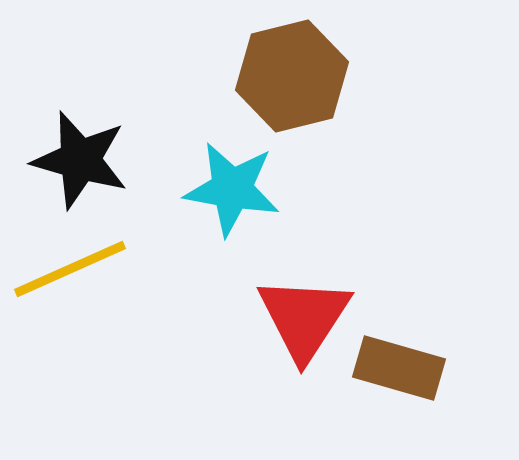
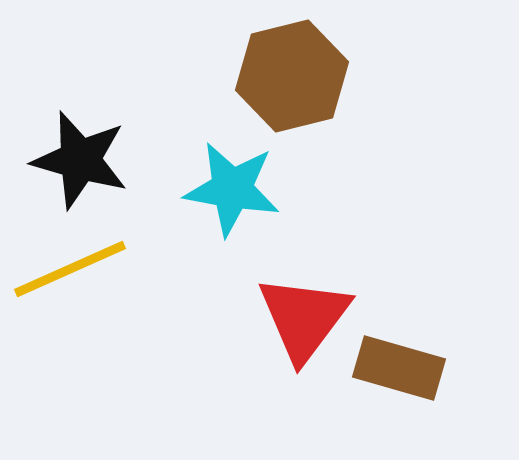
red triangle: rotated 4 degrees clockwise
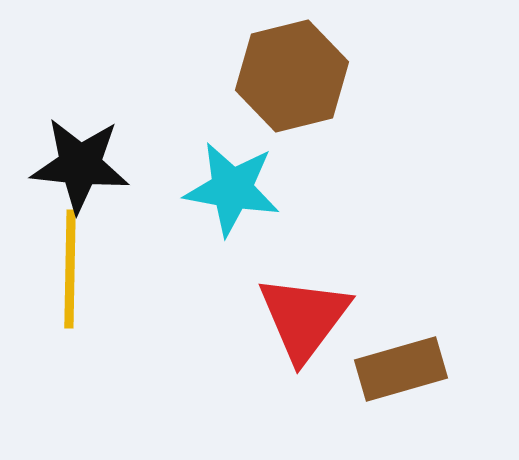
black star: moved 5 px down; rotated 10 degrees counterclockwise
yellow line: rotated 65 degrees counterclockwise
brown rectangle: moved 2 px right, 1 px down; rotated 32 degrees counterclockwise
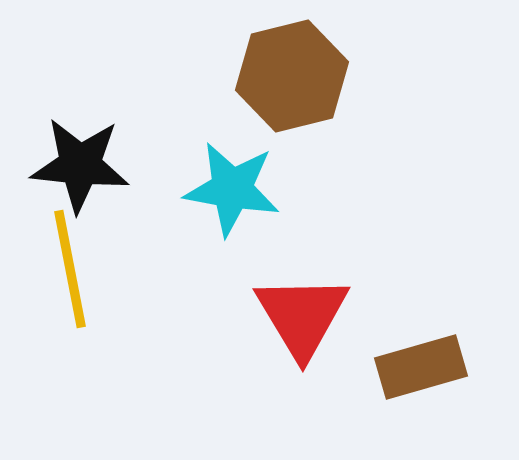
yellow line: rotated 12 degrees counterclockwise
red triangle: moved 2 px left, 2 px up; rotated 8 degrees counterclockwise
brown rectangle: moved 20 px right, 2 px up
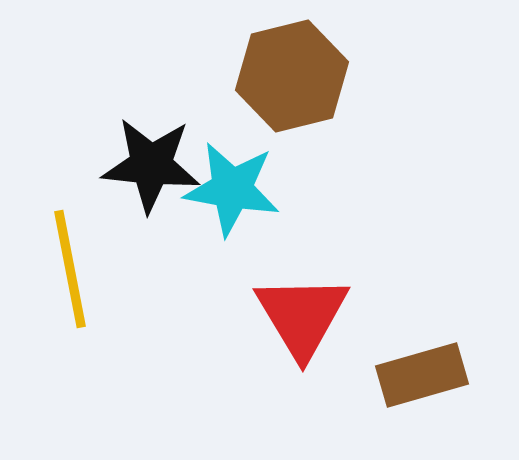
black star: moved 71 px right
brown rectangle: moved 1 px right, 8 px down
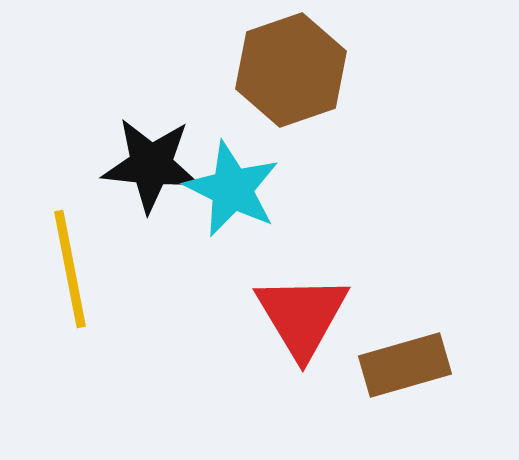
brown hexagon: moved 1 px left, 6 px up; rotated 5 degrees counterclockwise
cyan star: rotated 16 degrees clockwise
brown rectangle: moved 17 px left, 10 px up
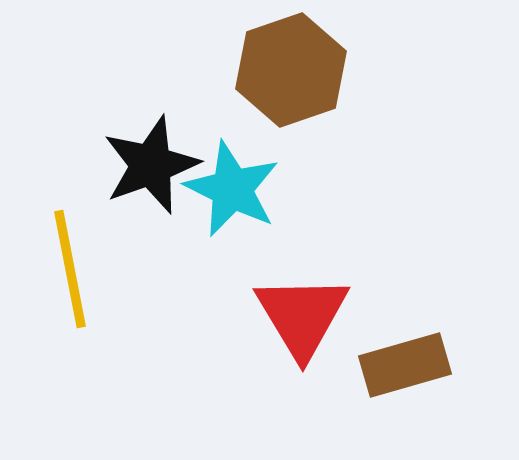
black star: rotated 26 degrees counterclockwise
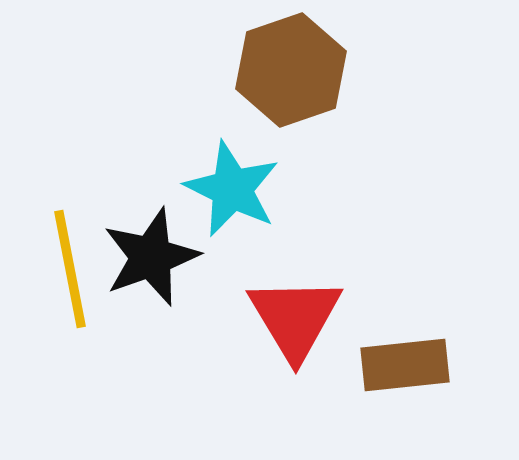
black star: moved 92 px down
red triangle: moved 7 px left, 2 px down
brown rectangle: rotated 10 degrees clockwise
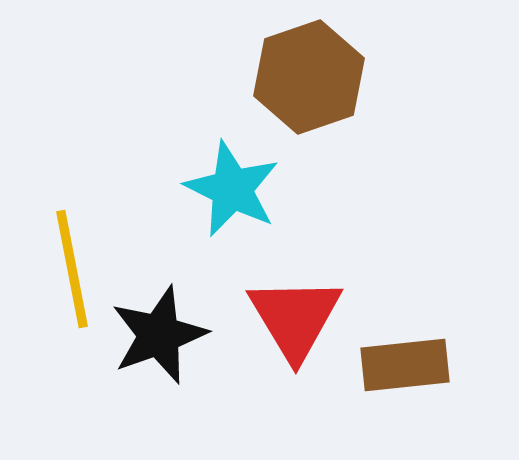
brown hexagon: moved 18 px right, 7 px down
black star: moved 8 px right, 78 px down
yellow line: moved 2 px right
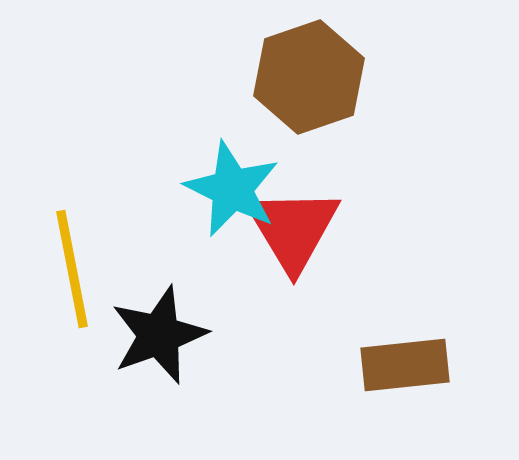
red triangle: moved 2 px left, 89 px up
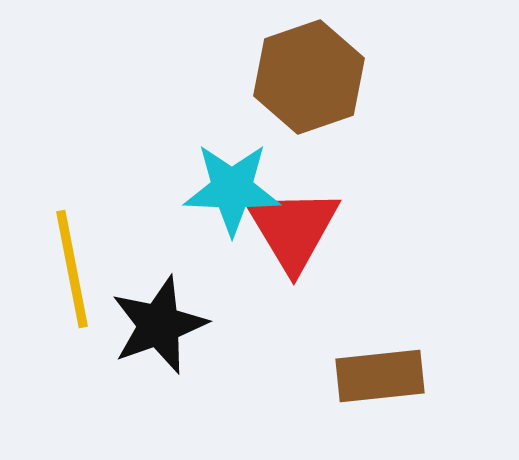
cyan star: rotated 24 degrees counterclockwise
black star: moved 10 px up
brown rectangle: moved 25 px left, 11 px down
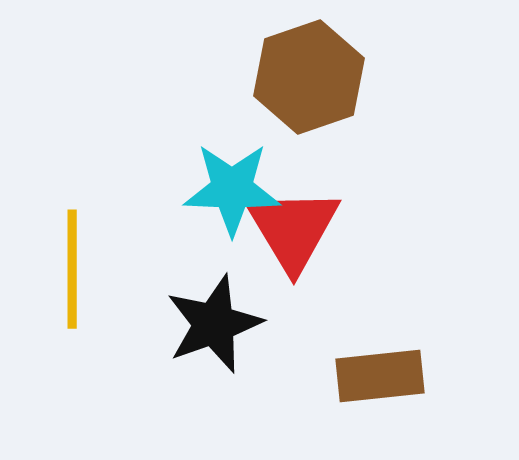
yellow line: rotated 11 degrees clockwise
black star: moved 55 px right, 1 px up
